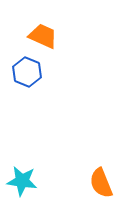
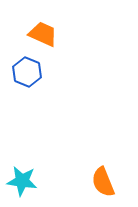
orange trapezoid: moved 2 px up
orange semicircle: moved 2 px right, 1 px up
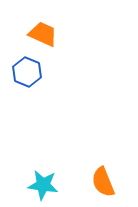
cyan star: moved 21 px right, 4 px down
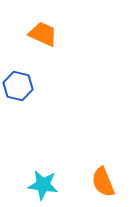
blue hexagon: moved 9 px left, 14 px down; rotated 8 degrees counterclockwise
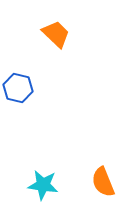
orange trapezoid: moved 13 px right; rotated 20 degrees clockwise
blue hexagon: moved 2 px down
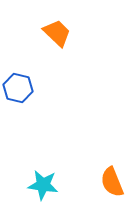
orange trapezoid: moved 1 px right, 1 px up
orange semicircle: moved 9 px right
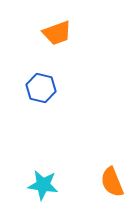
orange trapezoid: rotated 116 degrees clockwise
blue hexagon: moved 23 px right
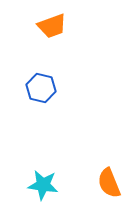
orange trapezoid: moved 5 px left, 7 px up
orange semicircle: moved 3 px left, 1 px down
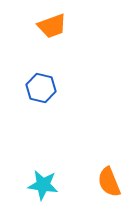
orange semicircle: moved 1 px up
